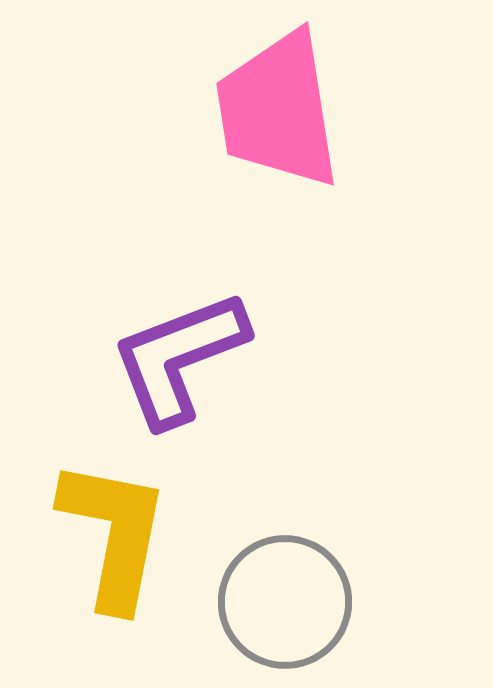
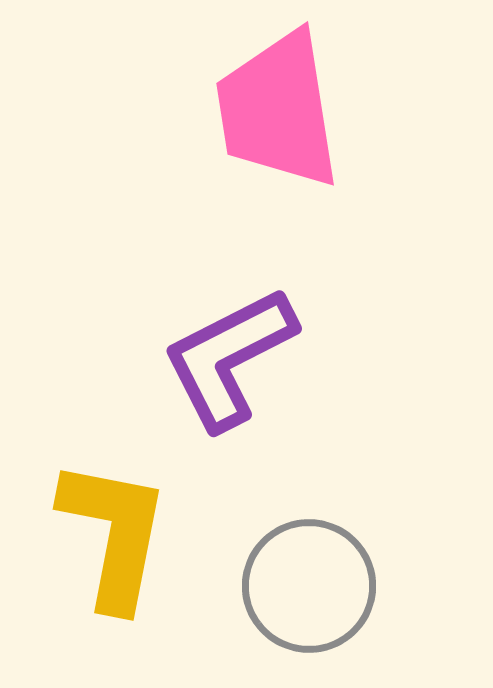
purple L-shape: moved 50 px right; rotated 6 degrees counterclockwise
gray circle: moved 24 px right, 16 px up
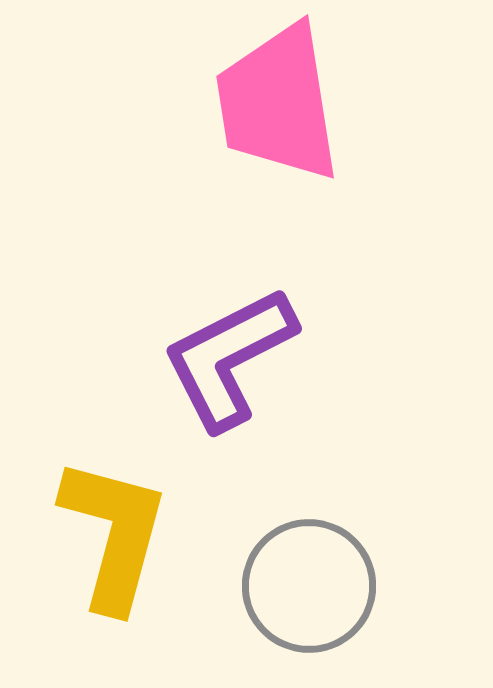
pink trapezoid: moved 7 px up
yellow L-shape: rotated 4 degrees clockwise
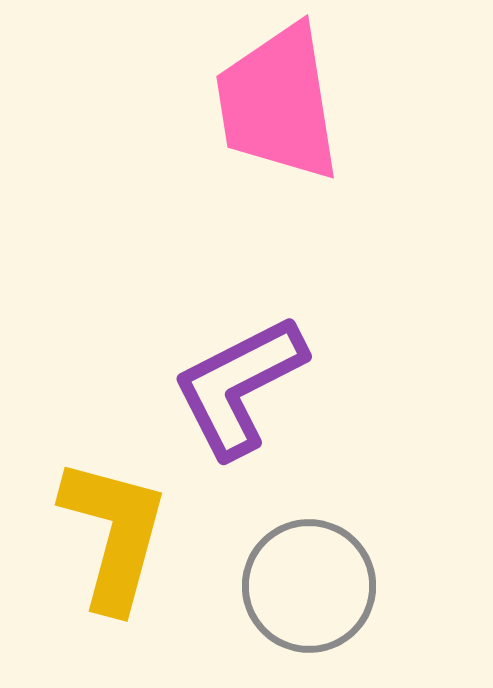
purple L-shape: moved 10 px right, 28 px down
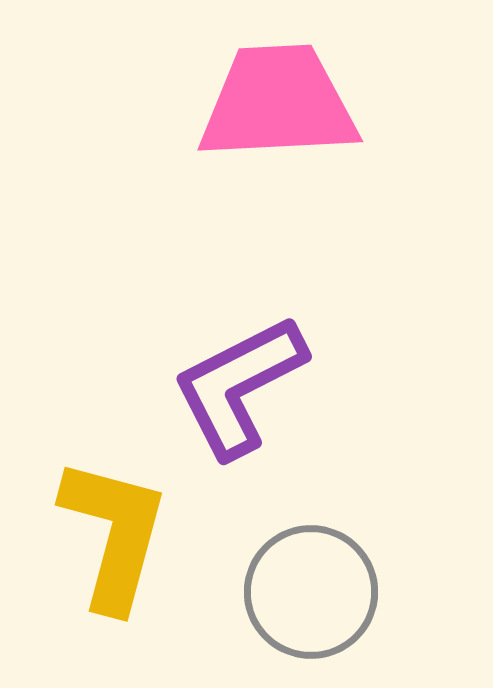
pink trapezoid: rotated 96 degrees clockwise
gray circle: moved 2 px right, 6 px down
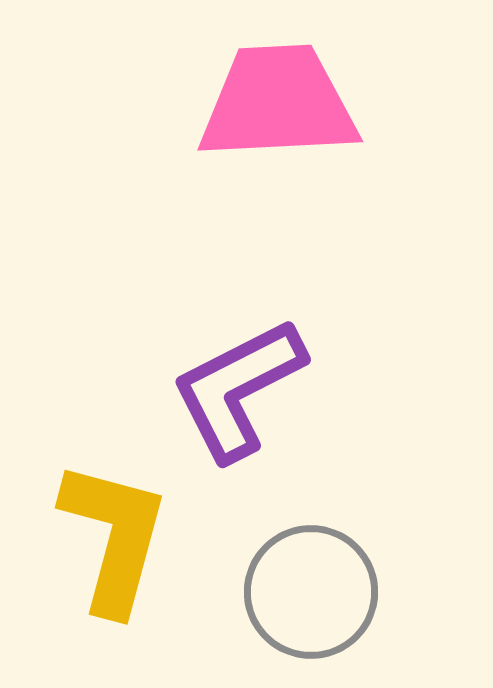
purple L-shape: moved 1 px left, 3 px down
yellow L-shape: moved 3 px down
